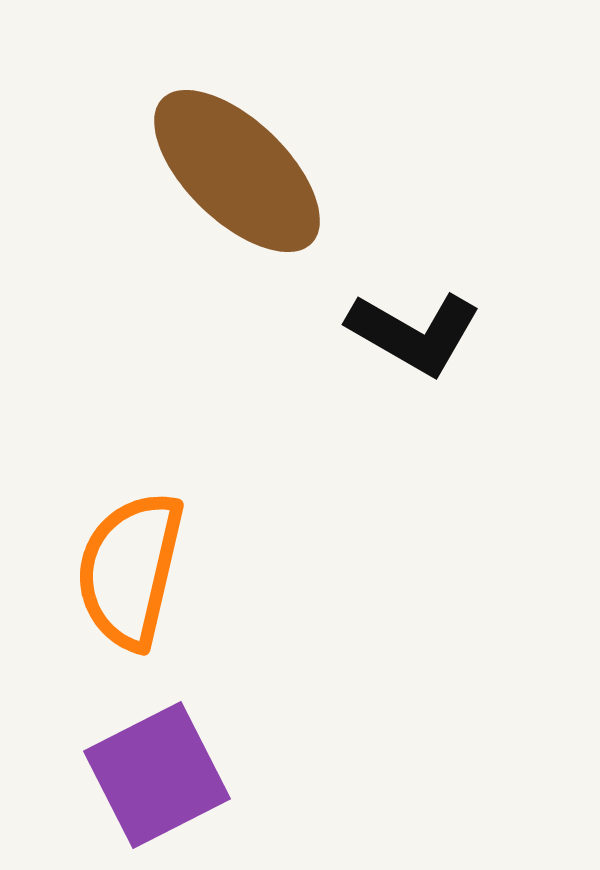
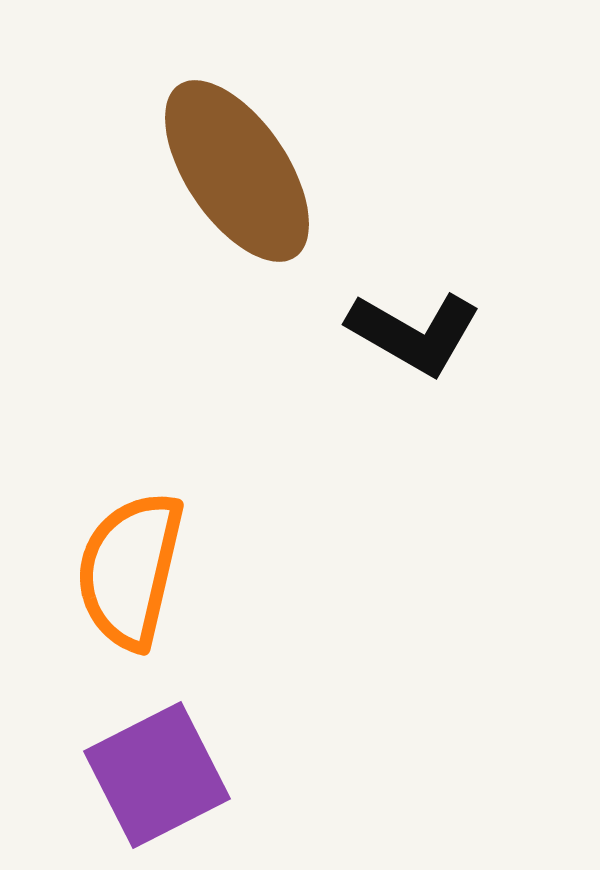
brown ellipse: rotated 12 degrees clockwise
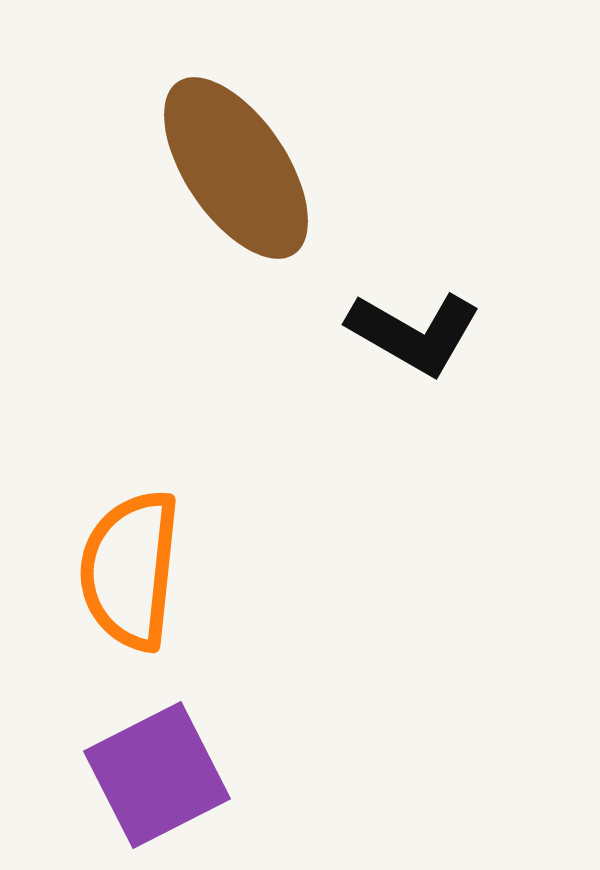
brown ellipse: moved 1 px left, 3 px up
orange semicircle: rotated 7 degrees counterclockwise
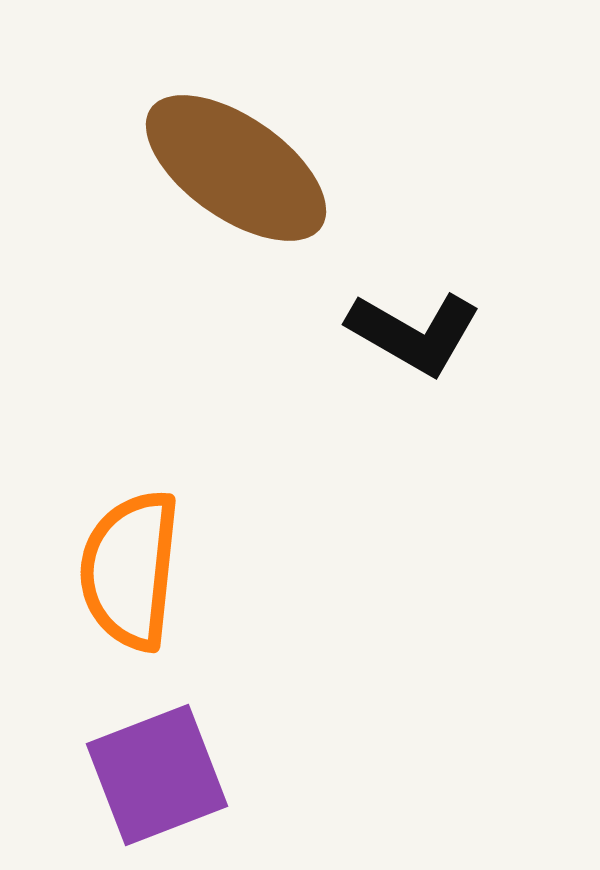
brown ellipse: rotated 21 degrees counterclockwise
purple square: rotated 6 degrees clockwise
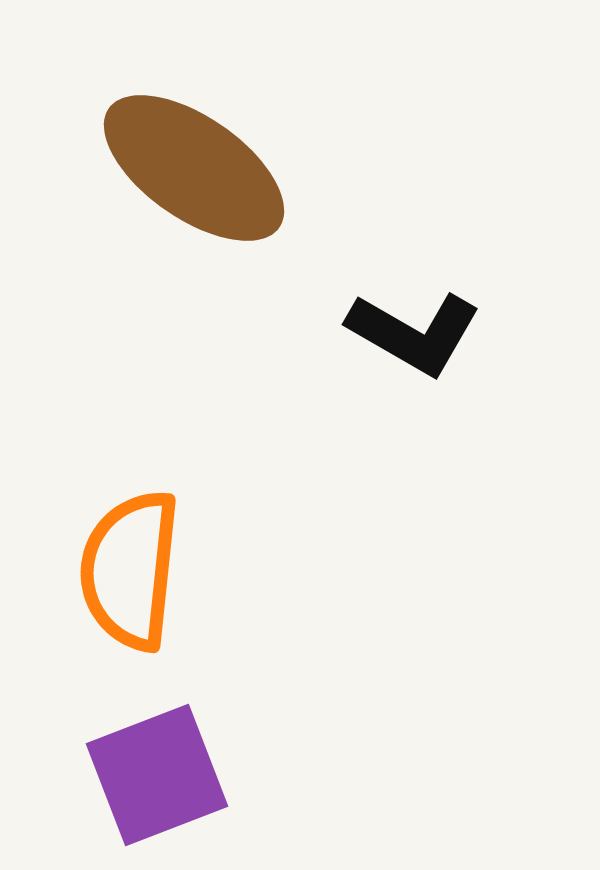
brown ellipse: moved 42 px left
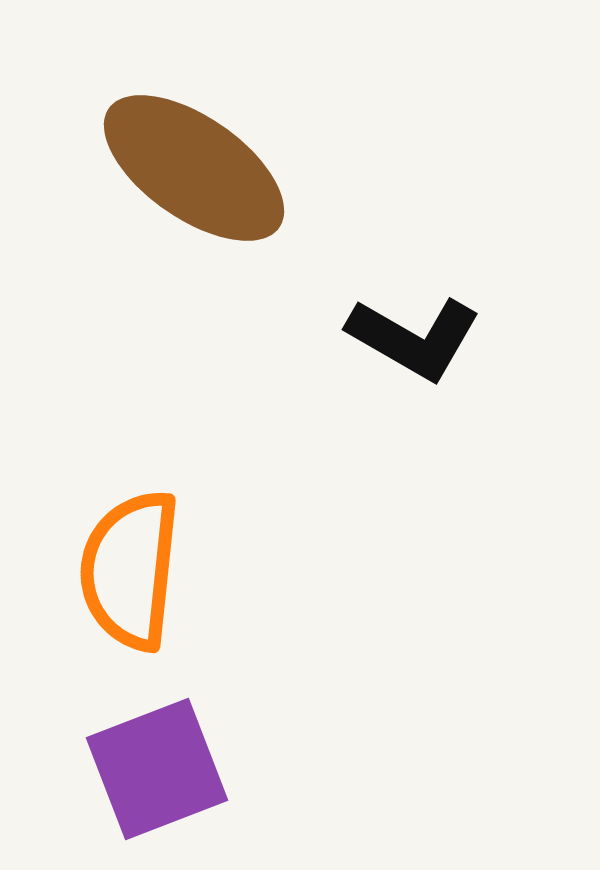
black L-shape: moved 5 px down
purple square: moved 6 px up
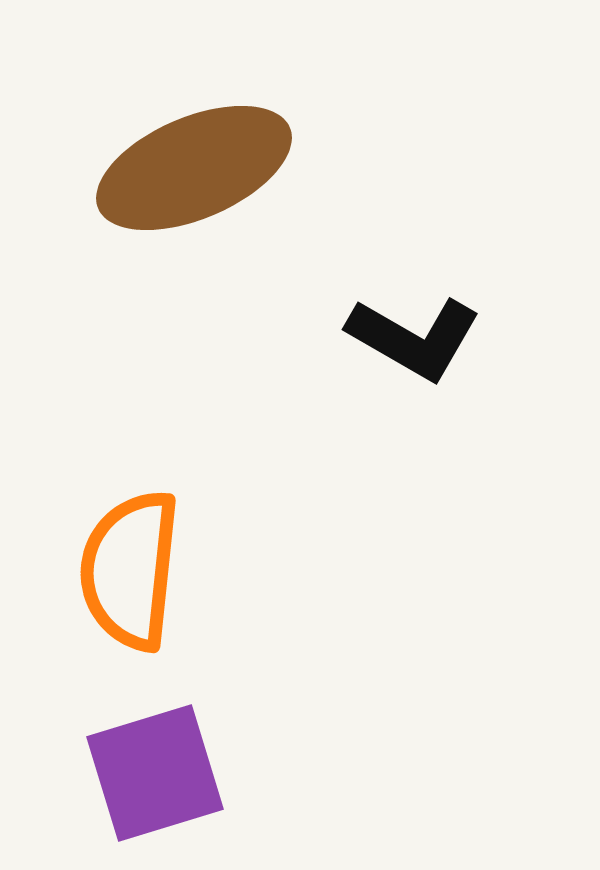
brown ellipse: rotated 58 degrees counterclockwise
purple square: moved 2 px left, 4 px down; rotated 4 degrees clockwise
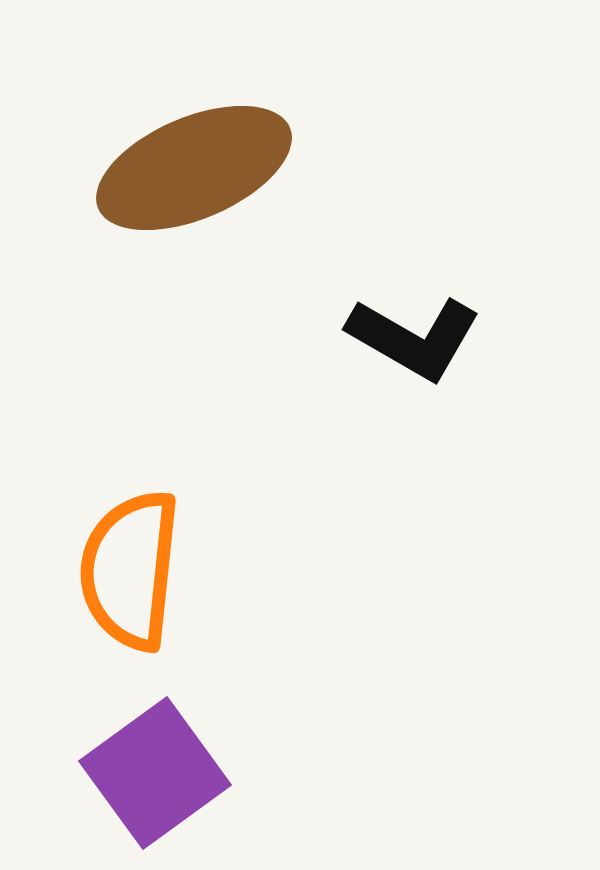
purple square: rotated 19 degrees counterclockwise
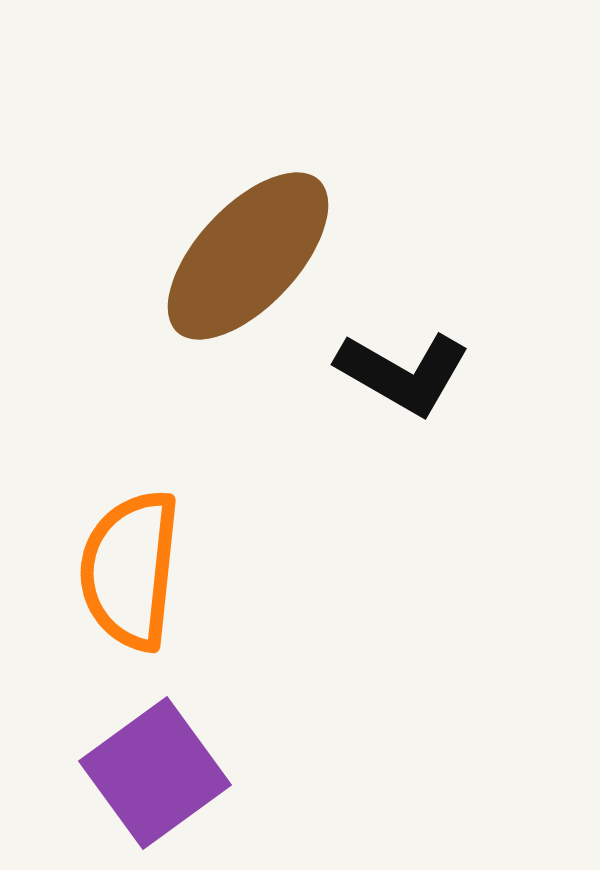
brown ellipse: moved 54 px right, 88 px down; rotated 24 degrees counterclockwise
black L-shape: moved 11 px left, 35 px down
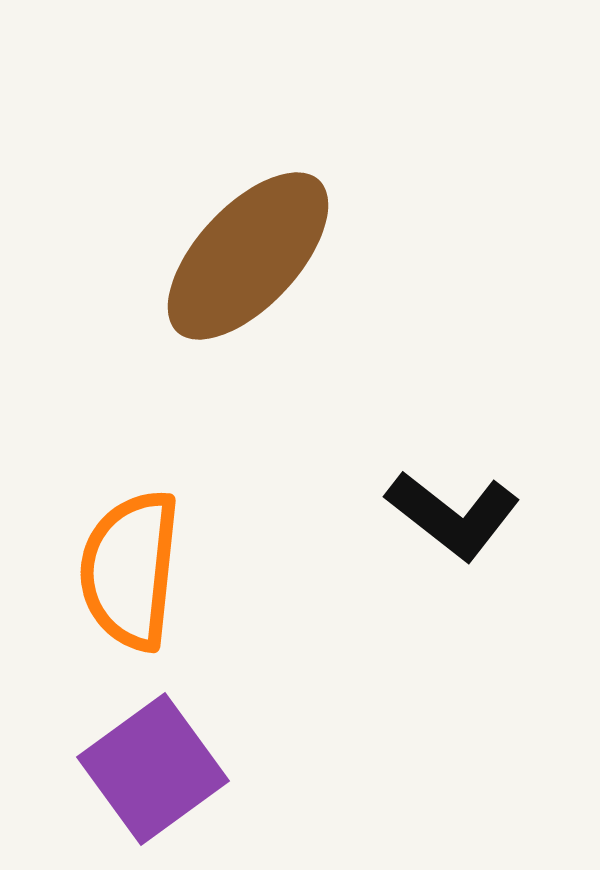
black L-shape: moved 50 px right, 142 px down; rotated 8 degrees clockwise
purple square: moved 2 px left, 4 px up
